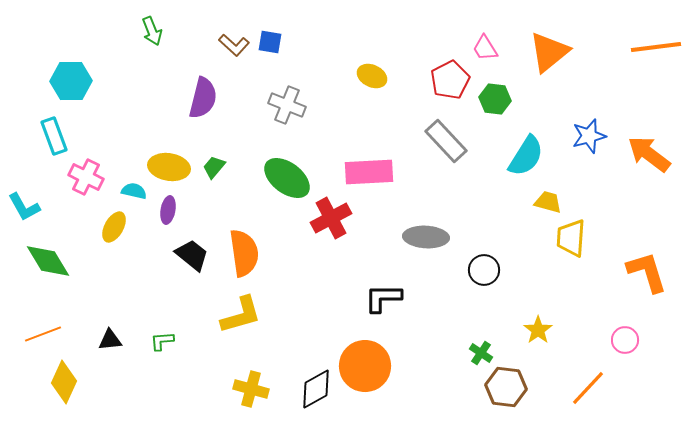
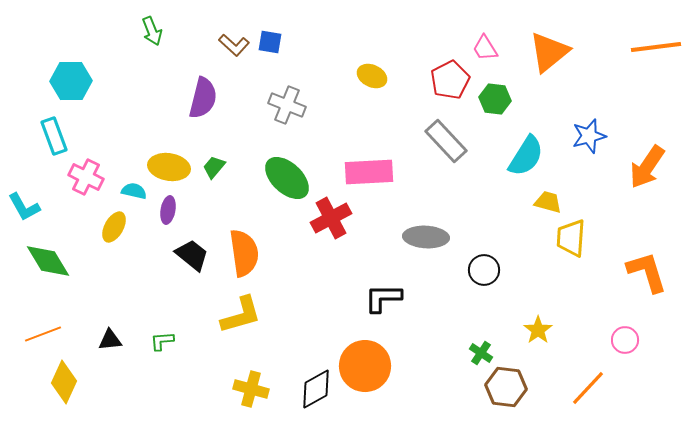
orange arrow at (649, 154): moved 2 px left, 13 px down; rotated 93 degrees counterclockwise
green ellipse at (287, 178): rotated 6 degrees clockwise
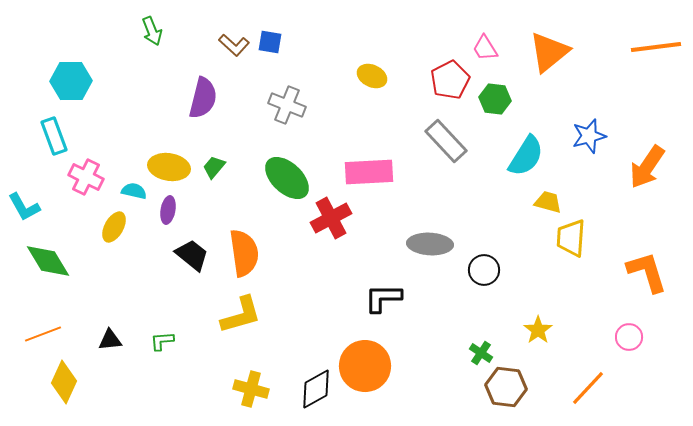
gray ellipse at (426, 237): moved 4 px right, 7 px down
pink circle at (625, 340): moved 4 px right, 3 px up
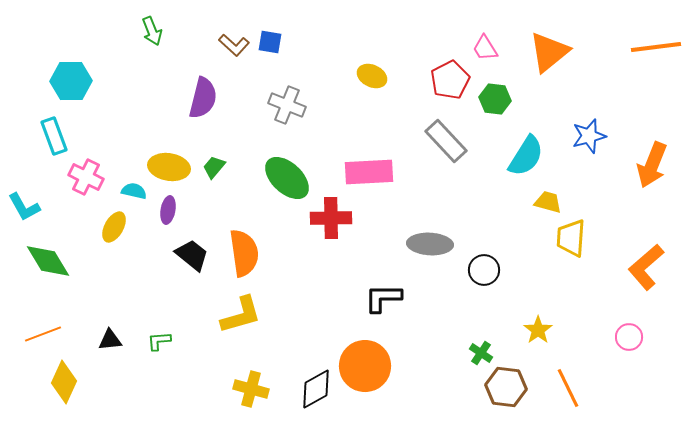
orange arrow at (647, 167): moved 5 px right, 2 px up; rotated 12 degrees counterclockwise
red cross at (331, 218): rotated 27 degrees clockwise
orange L-shape at (647, 272): moved 1 px left, 5 px up; rotated 114 degrees counterclockwise
green L-shape at (162, 341): moved 3 px left
orange line at (588, 388): moved 20 px left; rotated 69 degrees counterclockwise
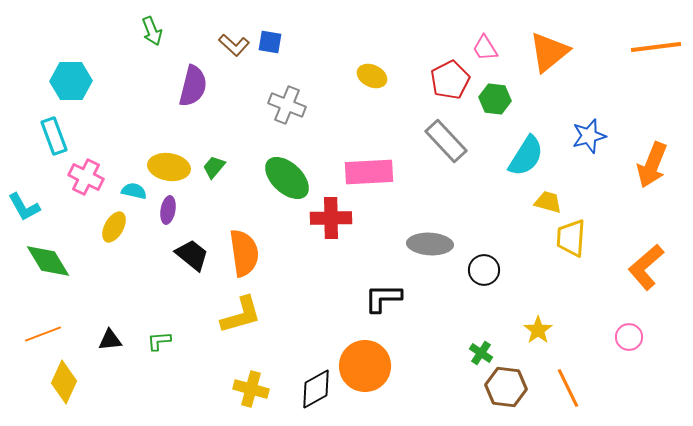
purple semicircle at (203, 98): moved 10 px left, 12 px up
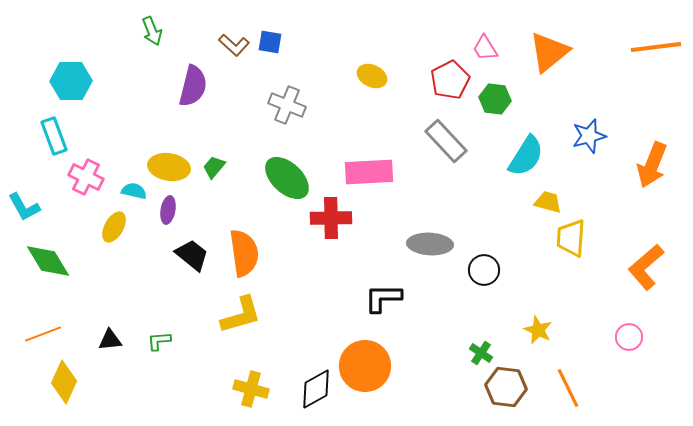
yellow star at (538, 330): rotated 12 degrees counterclockwise
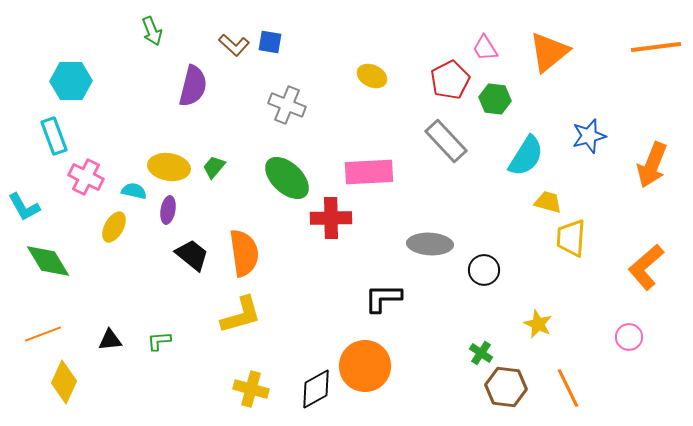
yellow star at (538, 330): moved 6 px up
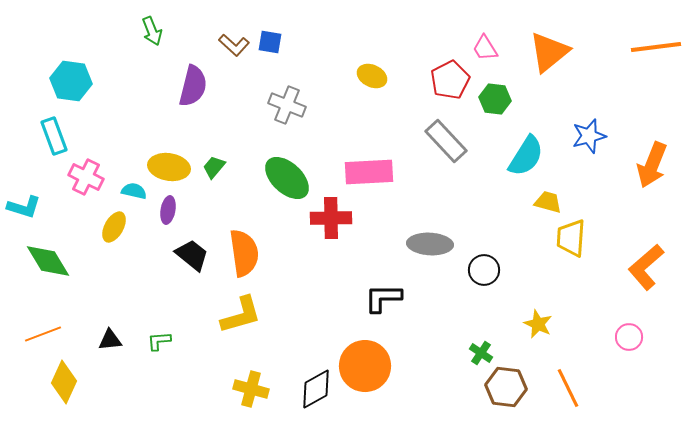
cyan hexagon at (71, 81): rotated 9 degrees clockwise
cyan L-shape at (24, 207): rotated 44 degrees counterclockwise
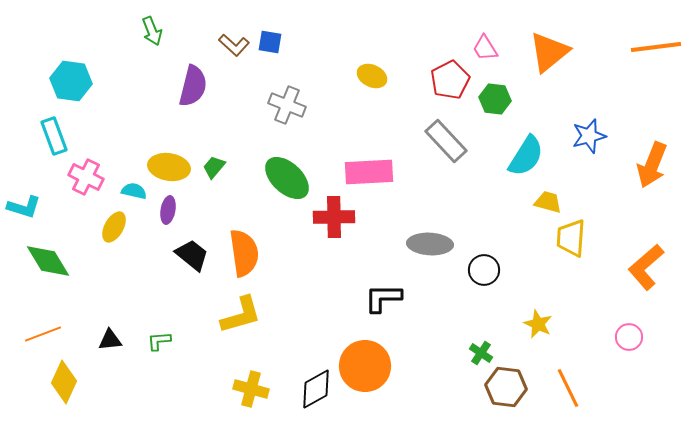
red cross at (331, 218): moved 3 px right, 1 px up
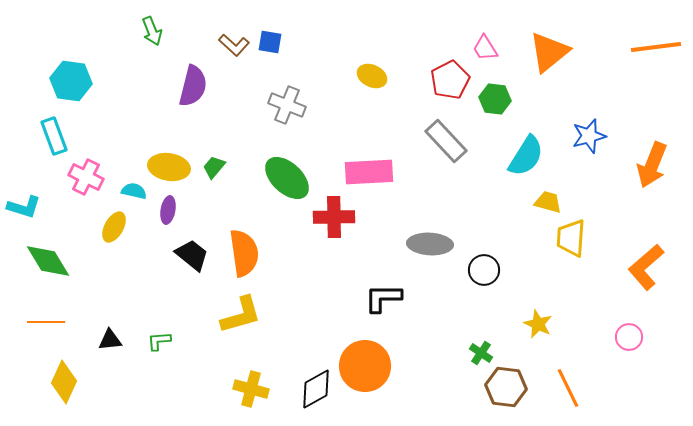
orange line at (43, 334): moved 3 px right, 12 px up; rotated 21 degrees clockwise
